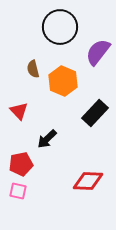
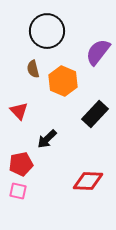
black circle: moved 13 px left, 4 px down
black rectangle: moved 1 px down
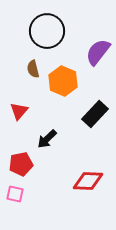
red triangle: rotated 24 degrees clockwise
pink square: moved 3 px left, 3 px down
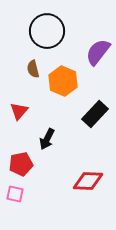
black arrow: rotated 20 degrees counterclockwise
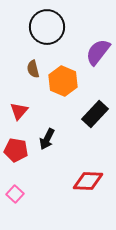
black circle: moved 4 px up
red pentagon: moved 5 px left, 14 px up; rotated 20 degrees clockwise
pink square: rotated 30 degrees clockwise
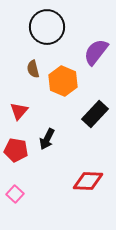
purple semicircle: moved 2 px left
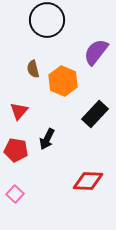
black circle: moved 7 px up
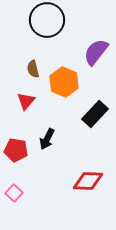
orange hexagon: moved 1 px right, 1 px down
red triangle: moved 7 px right, 10 px up
pink square: moved 1 px left, 1 px up
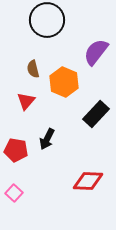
black rectangle: moved 1 px right
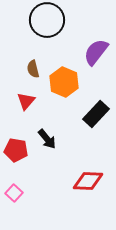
black arrow: rotated 65 degrees counterclockwise
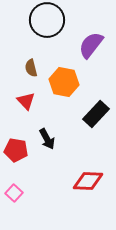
purple semicircle: moved 5 px left, 7 px up
brown semicircle: moved 2 px left, 1 px up
orange hexagon: rotated 12 degrees counterclockwise
red triangle: rotated 24 degrees counterclockwise
black arrow: rotated 10 degrees clockwise
